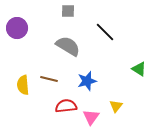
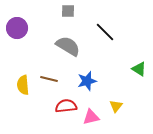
pink triangle: rotated 42 degrees clockwise
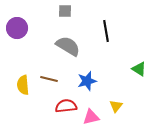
gray square: moved 3 px left
black line: moved 1 px right, 1 px up; rotated 35 degrees clockwise
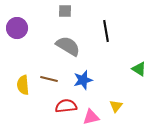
blue star: moved 4 px left, 1 px up
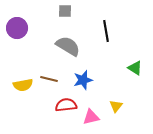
green triangle: moved 4 px left, 1 px up
yellow semicircle: rotated 96 degrees counterclockwise
red semicircle: moved 1 px up
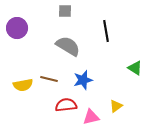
yellow triangle: rotated 16 degrees clockwise
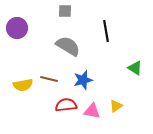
pink triangle: moved 1 px right, 6 px up; rotated 24 degrees clockwise
